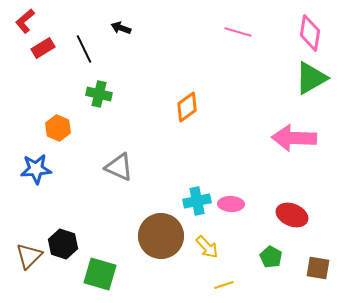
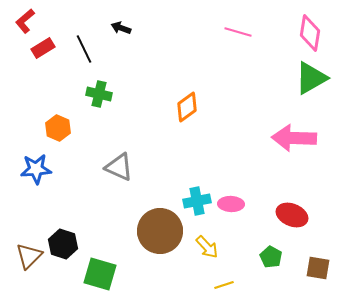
brown circle: moved 1 px left, 5 px up
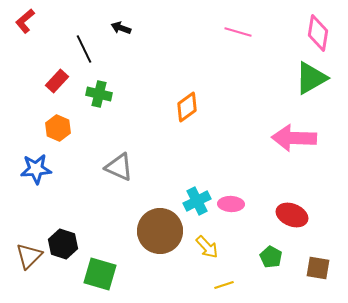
pink diamond: moved 8 px right
red rectangle: moved 14 px right, 33 px down; rotated 15 degrees counterclockwise
cyan cross: rotated 16 degrees counterclockwise
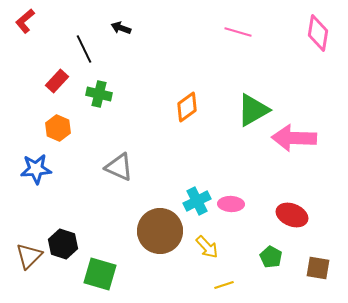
green triangle: moved 58 px left, 32 px down
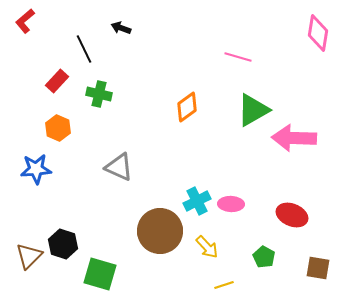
pink line: moved 25 px down
green pentagon: moved 7 px left
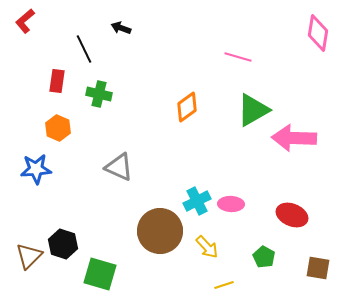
red rectangle: rotated 35 degrees counterclockwise
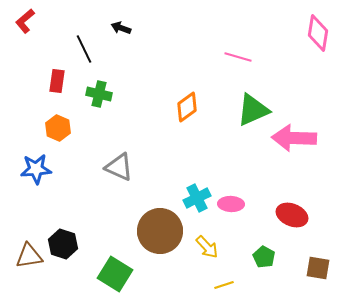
green triangle: rotated 6 degrees clockwise
cyan cross: moved 3 px up
brown triangle: rotated 36 degrees clockwise
green square: moved 15 px right; rotated 16 degrees clockwise
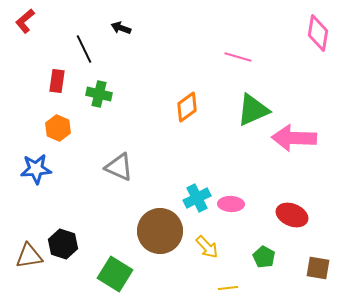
yellow line: moved 4 px right, 3 px down; rotated 12 degrees clockwise
